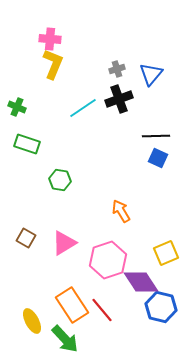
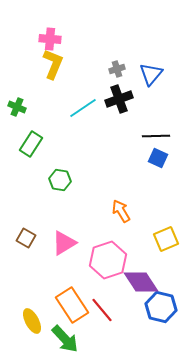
green rectangle: moved 4 px right; rotated 75 degrees counterclockwise
yellow square: moved 14 px up
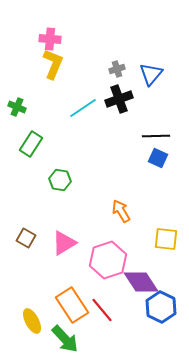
yellow square: rotated 30 degrees clockwise
blue hexagon: rotated 12 degrees clockwise
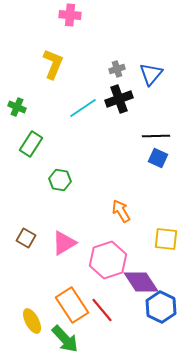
pink cross: moved 20 px right, 24 px up
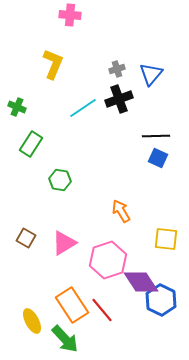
blue hexagon: moved 7 px up
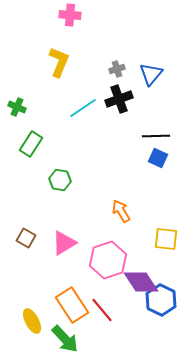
yellow L-shape: moved 6 px right, 2 px up
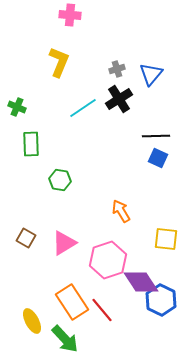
black cross: rotated 12 degrees counterclockwise
green rectangle: rotated 35 degrees counterclockwise
orange rectangle: moved 3 px up
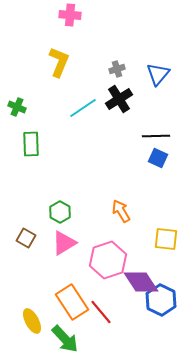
blue triangle: moved 7 px right
green hexagon: moved 32 px down; rotated 20 degrees clockwise
red line: moved 1 px left, 2 px down
